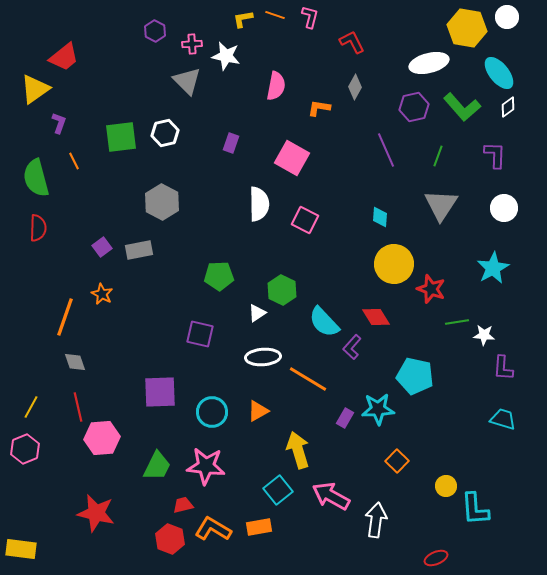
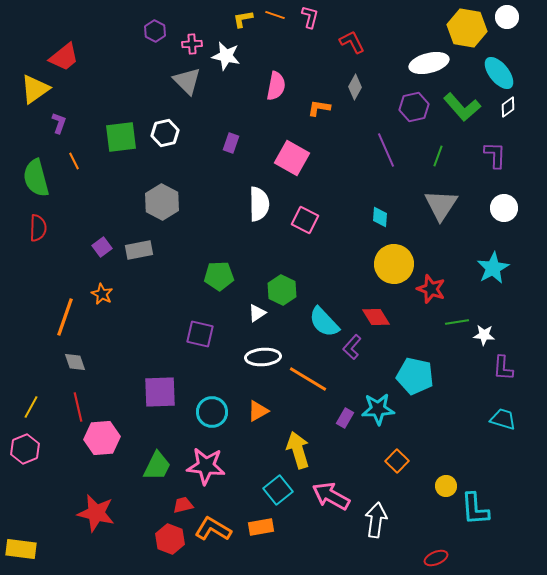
orange rectangle at (259, 527): moved 2 px right
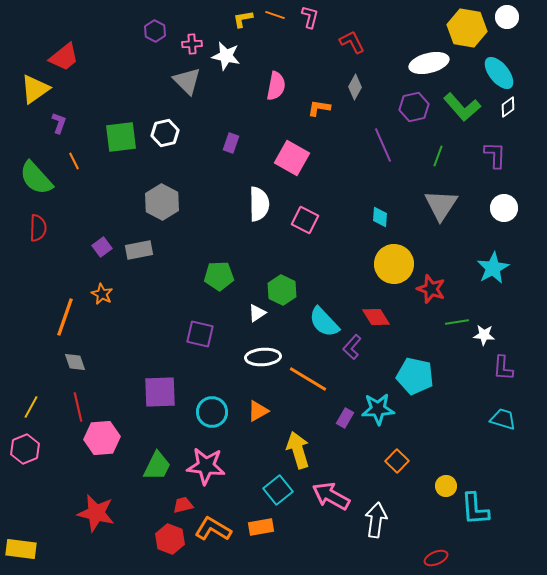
purple line at (386, 150): moved 3 px left, 5 px up
green semicircle at (36, 178): rotated 27 degrees counterclockwise
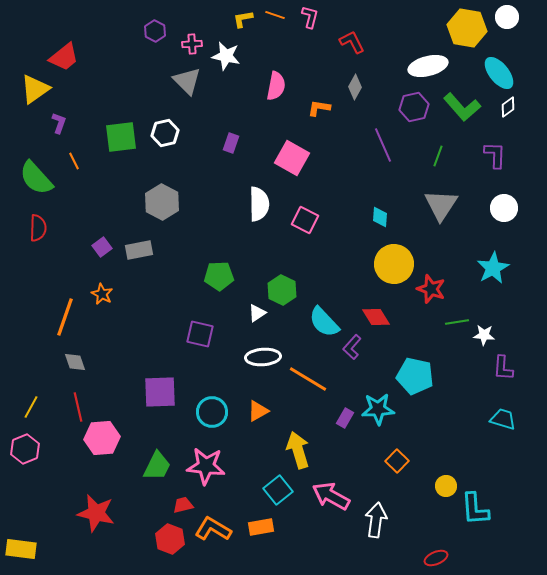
white ellipse at (429, 63): moved 1 px left, 3 px down
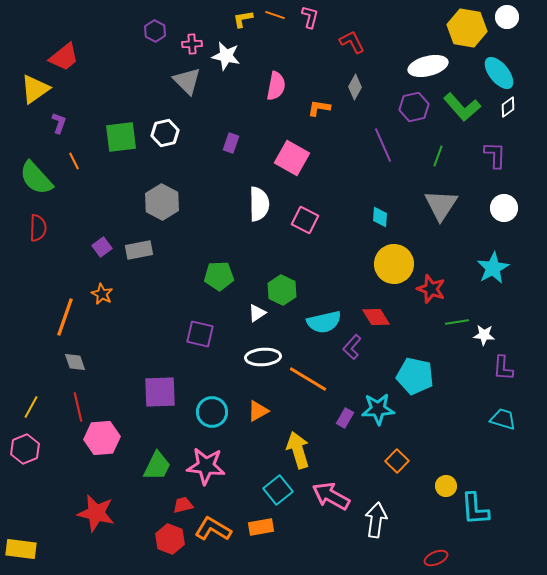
cyan semicircle at (324, 322): rotated 60 degrees counterclockwise
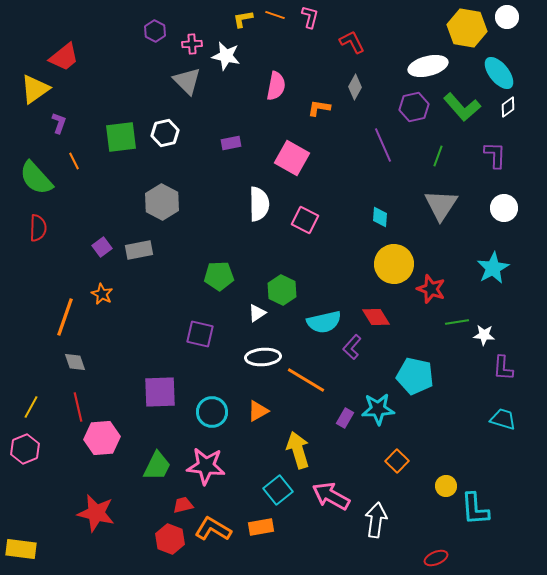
purple rectangle at (231, 143): rotated 60 degrees clockwise
orange line at (308, 379): moved 2 px left, 1 px down
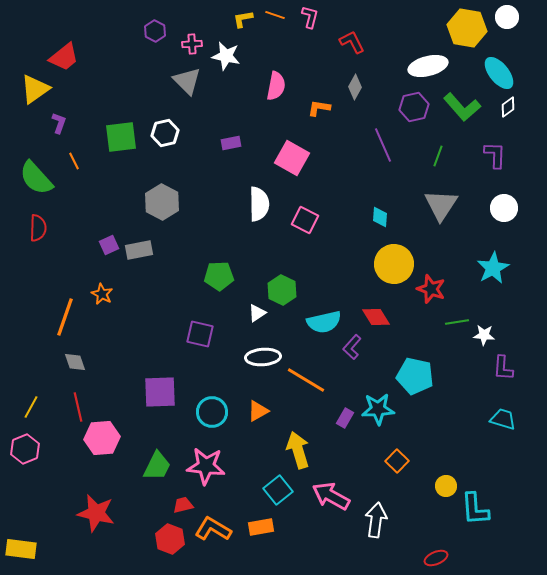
purple square at (102, 247): moved 7 px right, 2 px up; rotated 12 degrees clockwise
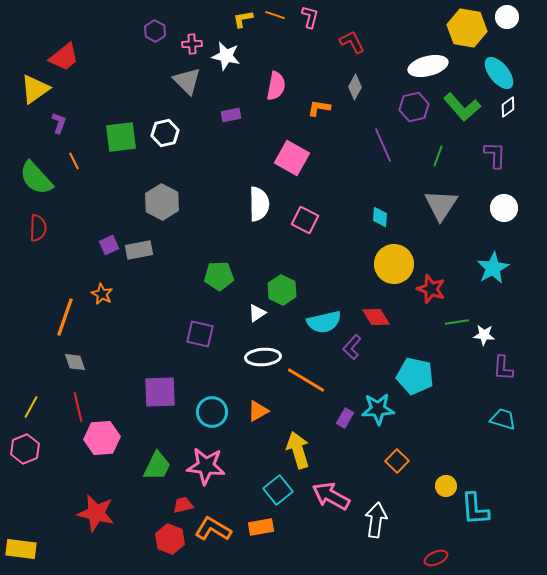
purple rectangle at (231, 143): moved 28 px up
